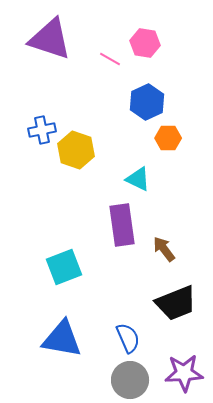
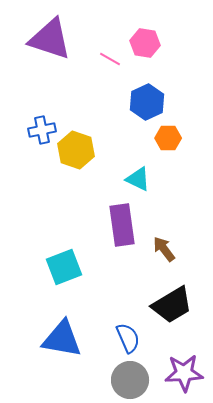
black trapezoid: moved 4 px left, 2 px down; rotated 9 degrees counterclockwise
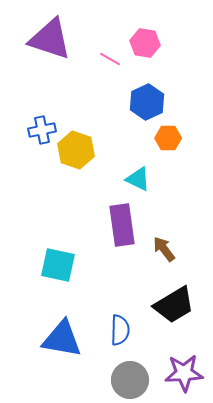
cyan square: moved 6 px left, 2 px up; rotated 33 degrees clockwise
black trapezoid: moved 2 px right
blue semicircle: moved 8 px left, 8 px up; rotated 24 degrees clockwise
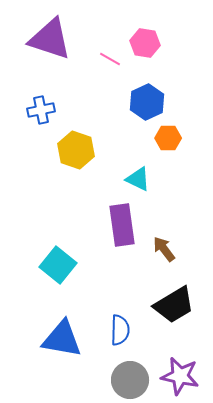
blue cross: moved 1 px left, 20 px up
cyan square: rotated 27 degrees clockwise
purple star: moved 4 px left, 3 px down; rotated 15 degrees clockwise
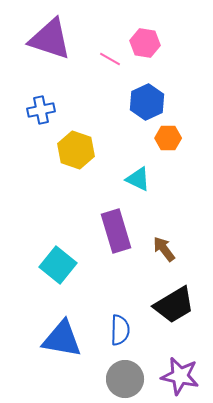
purple rectangle: moved 6 px left, 6 px down; rotated 9 degrees counterclockwise
gray circle: moved 5 px left, 1 px up
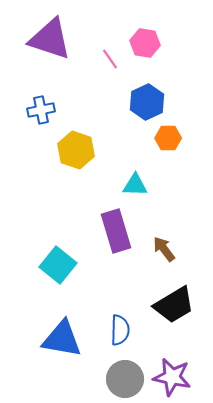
pink line: rotated 25 degrees clockwise
cyan triangle: moved 3 px left, 6 px down; rotated 24 degrees counterclockwise
purple star: moved 8 px left, 1 px down
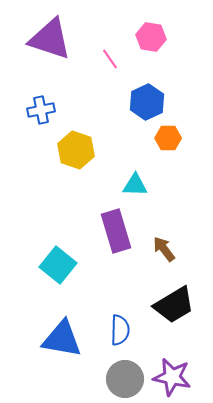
pink hexagon: moved 6 px right, 6 px up
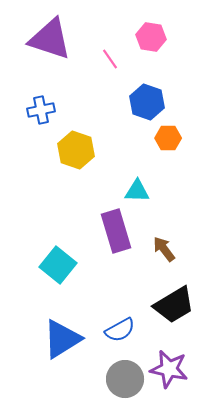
blue hexagon: rotated 16 degrees counterclockwise
cyan triangle: moved 2 px right, 6 px down
blue semicircle: rotated 60 degrees clockwise
blue triangle: rotated 42 degrees counterclockwise
purple star: moved 3 px left, 8 px up
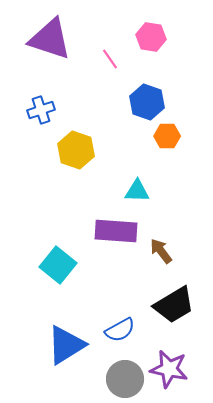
blue cross: rotated 8 degrees counterclockwise
orange hexagon: moved 1 px left, 2 px up
purple rectangle: rotated 69 degrees counterclockwise
brown arrow: moved 3 px left, 2 px down
blue triangle: moved 4 px right, 6 px down
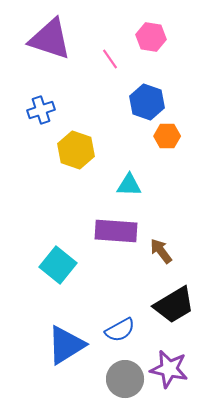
cyan triangle: moved 8 px left, 6 px up
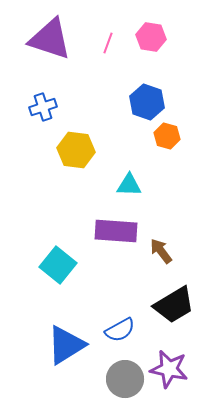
pink line: moved 2 px left, 16 px up; rotated 55 degrees clockwise
blue cross: moved 2 px right, 3 px up
orange hexagon: rotated 15 degrees clockwise
yellow hexagon: rotated 12 degrees counterclockwise
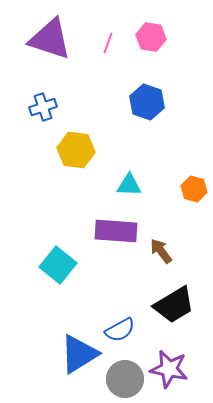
orange hexagon: moved 27 px right, 53 px down
blue triangle: moved 13 px right, 9 px down
